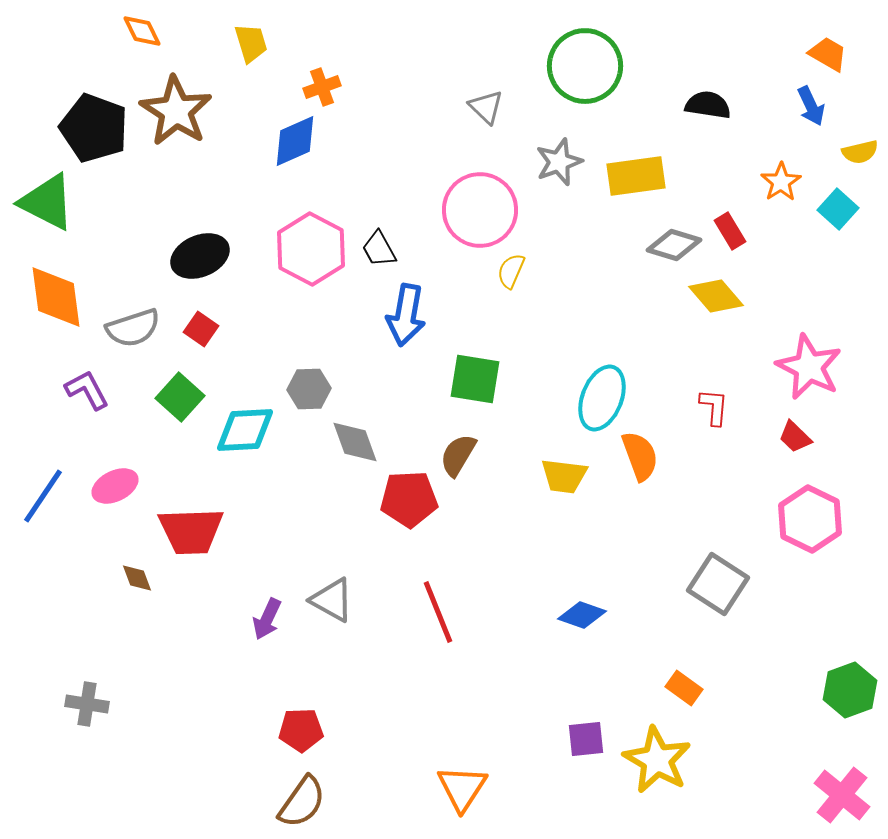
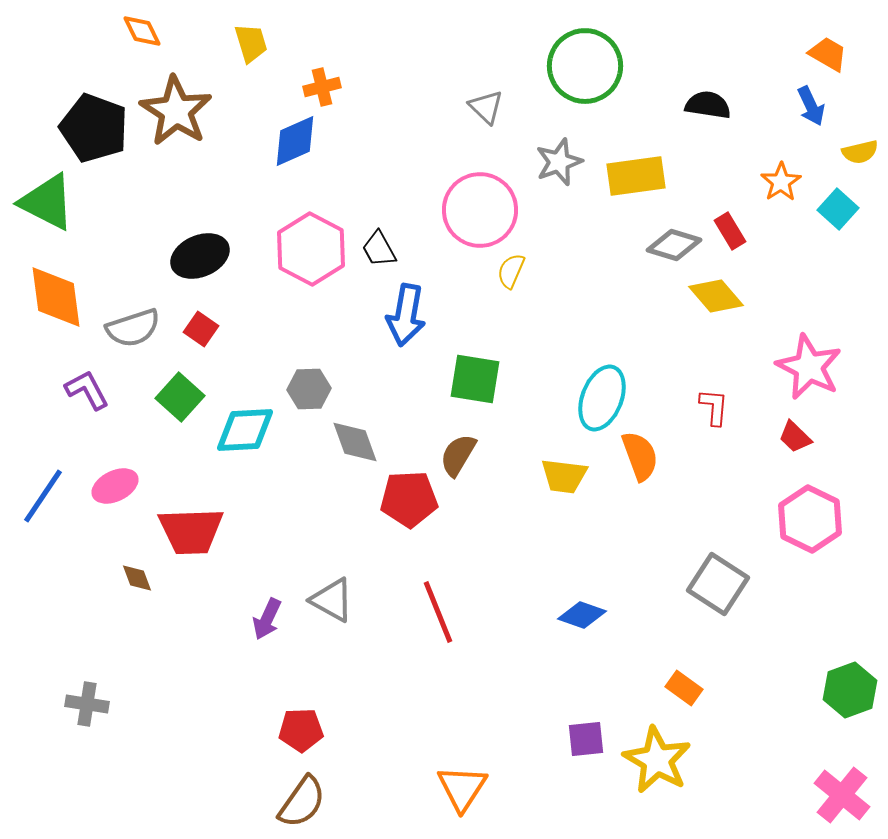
orange cross at (322, 87): rotated 6 degrees clockwise
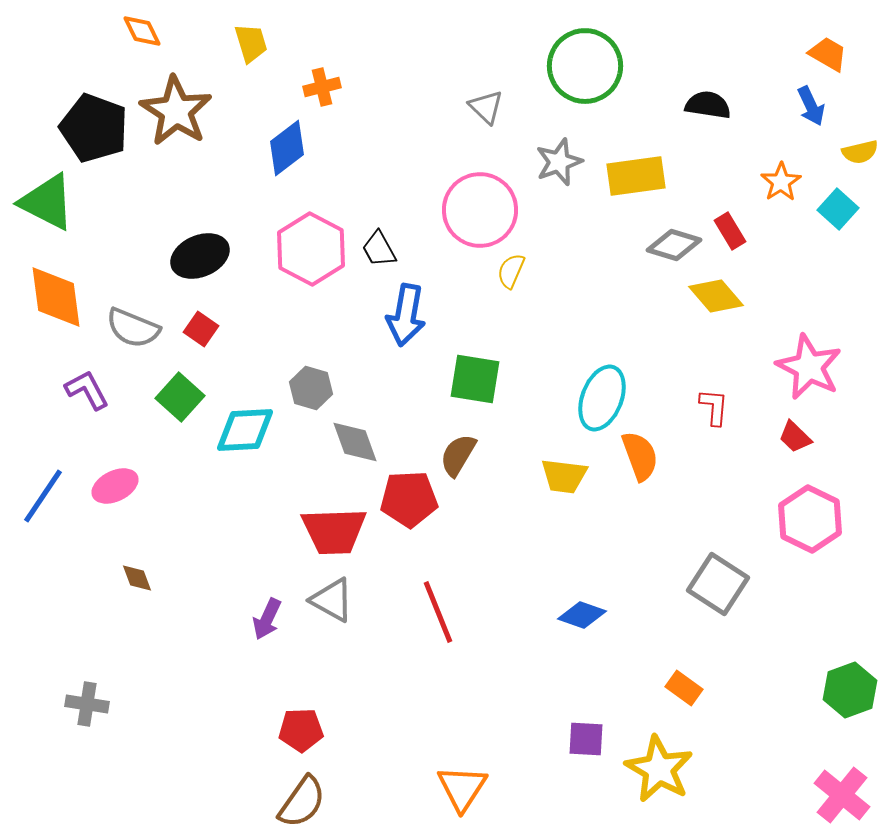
blue diamond at (295, 141): moved 8 px left, 7 px down; rotated 14 degrees counterclockwise
gray semicircle at (133, 328): rotated 40 degrees clockwise
gray hexagon at (309, 389): moved 2 px right, 1 px up; rotated 18 degrees clockwise
red trapezoid at (191, 531): moved 143 px right
purple square at (586, 739): rotated 9 degrees clockwise
yellow star at (657, 760): moved 2 px right, 9 px down
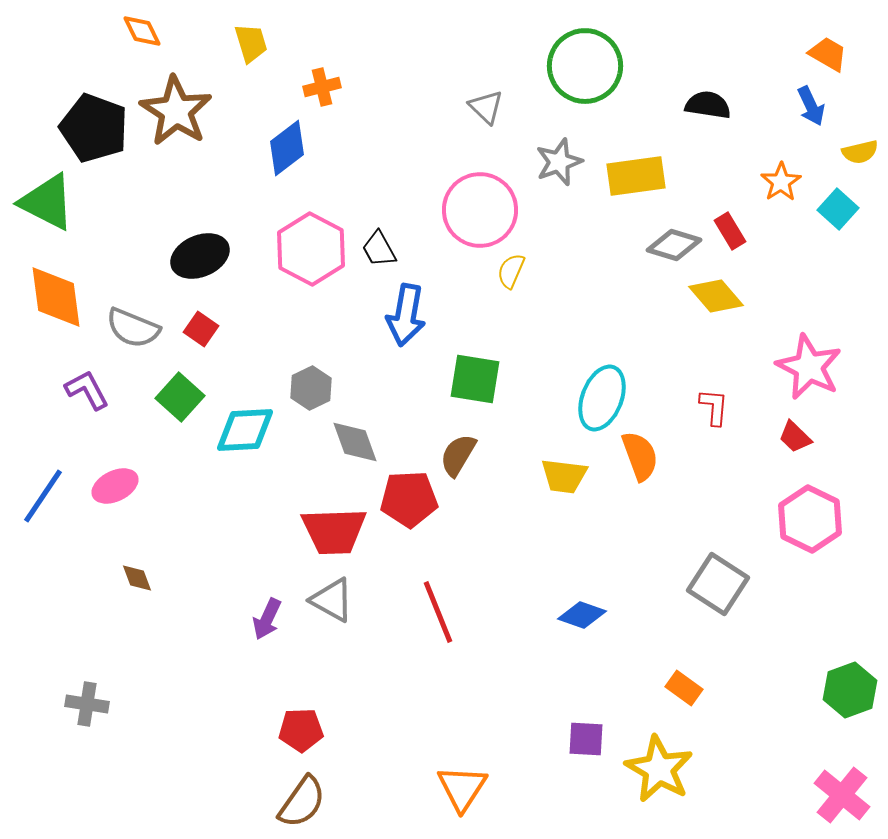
gray hexagon at (311, 388): rotated 18 degrees clockwise
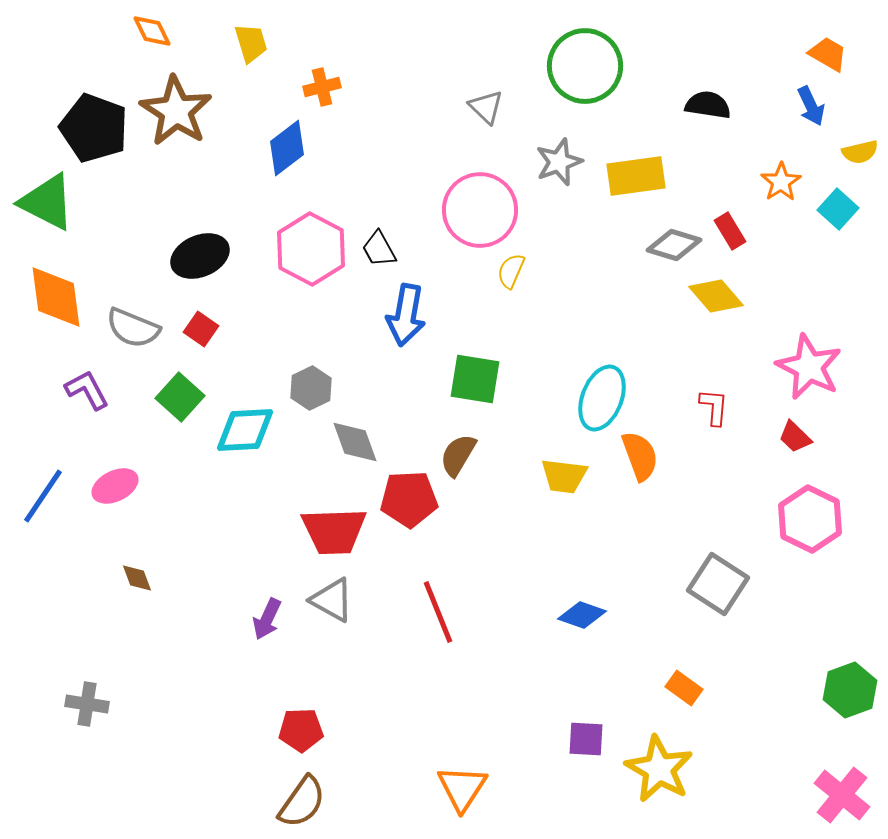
orange diamond at (142, 31): moved 10 px right
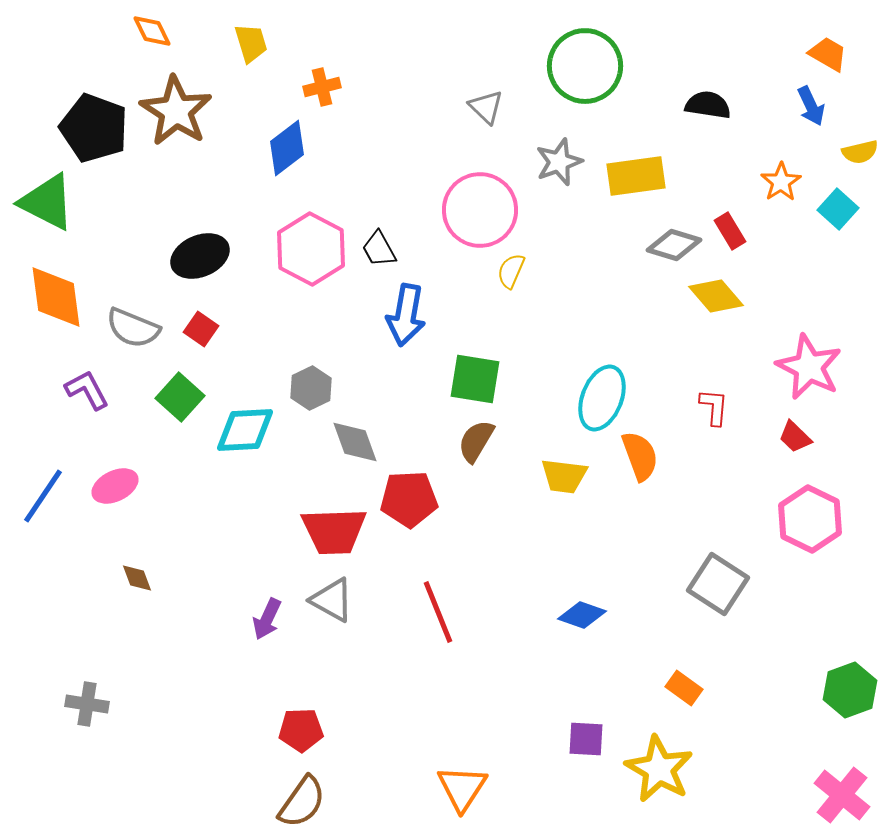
brown semicircle at (458, 455): moved 18 px right, 14 px up
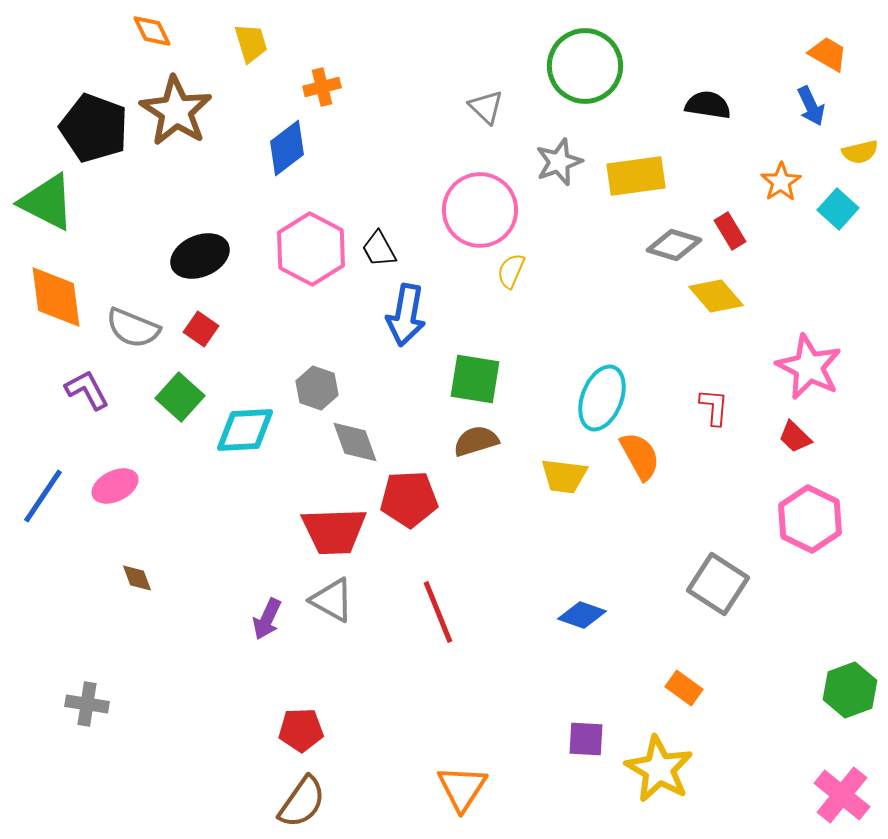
gray hexagon at (311, 388): moved 6 px right; rotated 15 degrees counterclockwise
brown semicircle at (476, 441): rotated 42 degrees clockwise
orange semicircle at (640, 456): rotated 9 degrees counterclockwise
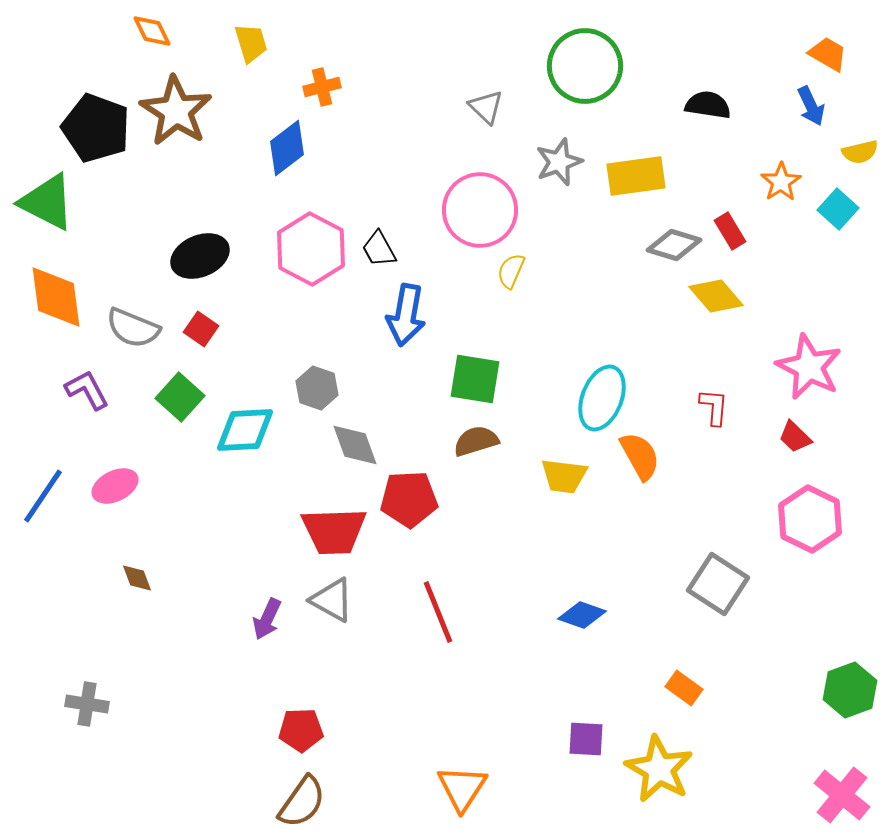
black pentagon at (94, 128): moved 2 px right
gray diamond at (355, 442): moved 3 px down
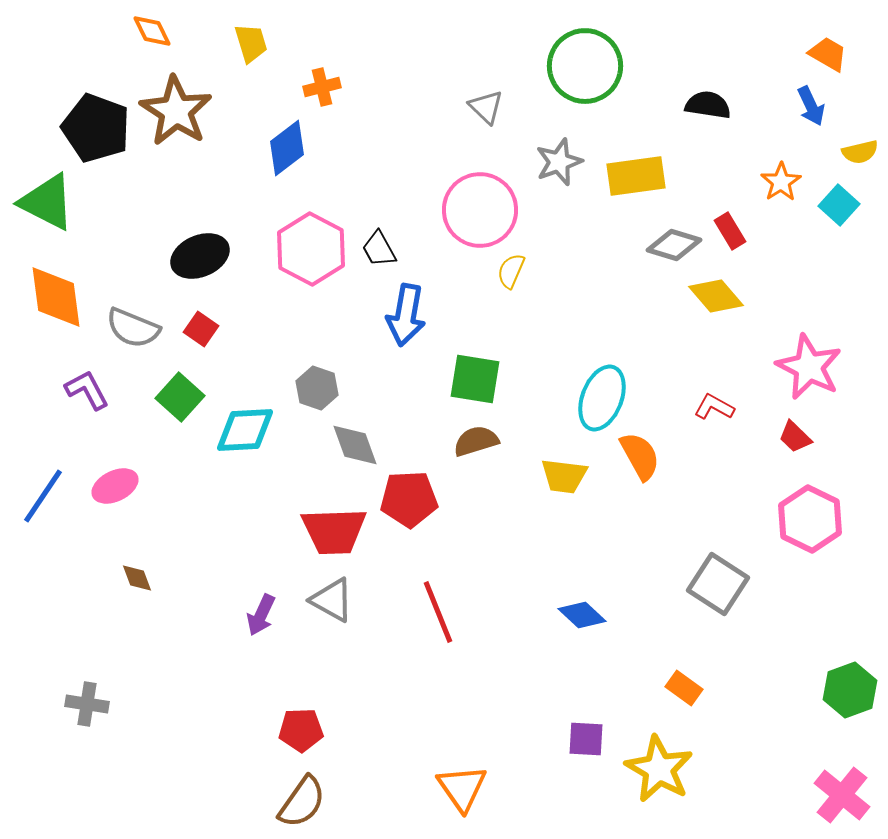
cyan square at (838, 209): moved 1 px right, 4 px up
red L-shape at (714, 407): rotated 66 degrees counterclockwise
blue diamond at (582, 615): rotated 24 degrees clockwise
purple arrow at (267, 619): moved 6 px left, 4 px up
orange triangle at (462, 788): rotated 8 degrees counterclockwise
